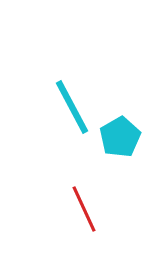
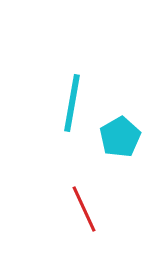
cyan line: moved 4 px up; rotated 38 degrees clockwise
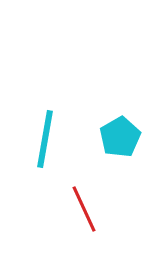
cyan line: moved 27 px left, 36 px down
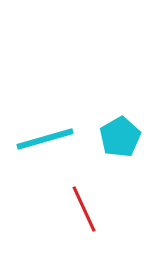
cyan line: rotated 64 degrees clockwise
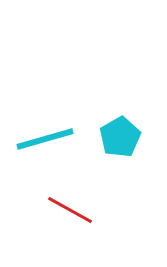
red line: moved 14 px left, 1 px down; rotated 36 degrees counterclockwise
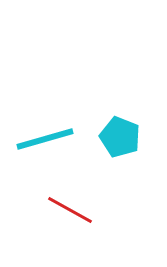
cyan pentagon: rotated 21 degrees counterclockwise
